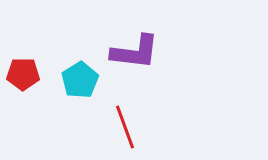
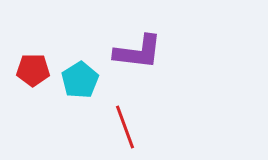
purple L-shape: moved 3 px right
red pentagon: moved 10 px right, 4 px up
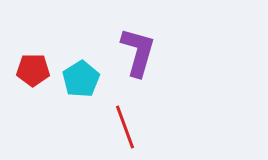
purple L-shape: rotated 81 degrees counterclockwise
cyan pentagon: moved 1 px right, 1 px up
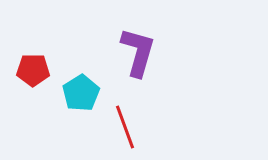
cyan pentagon: moved 14 px down
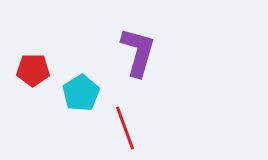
red line: moved 1 px down
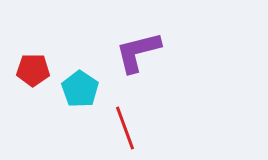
purple L-shape: rotated 120 degrees counterclockwise
cyan pentagon: moved 1 px left, 4 px up; rotated 6 degrees counterclockwise
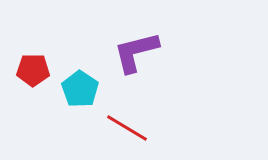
purple L-shape: moved 2 px left
red line: moved 2 px right; rotated 39 degrees counterclockwise
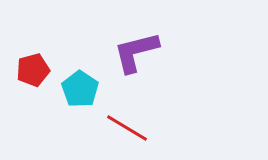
red pentagon: rotated 16 degrees counterclockwise
